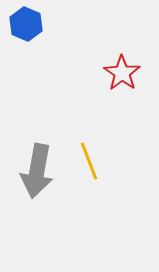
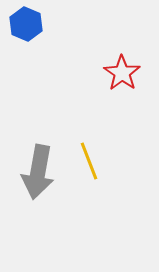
gray arrow: moved 1 px right, 1 px down
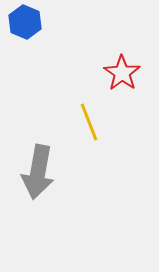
blue hexagon: moved 1 px left, 2 px up
yellow line: moved 39 px up
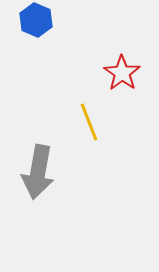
blue hexagon: moved 11 px right, 2 px up
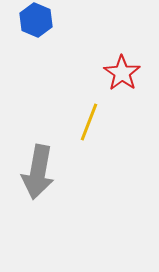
yellow line: rotated 42 degrees clockwise
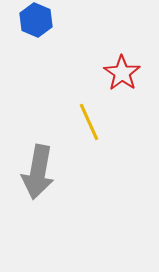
yellow line: rotated 45 degrees counterclockwise
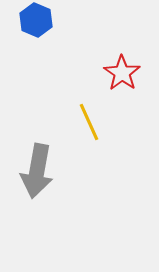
gray arrow: moved 1 px left, 1 px up
